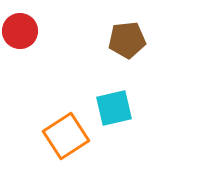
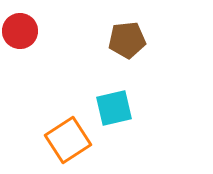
orange square: moved 2 px right, 4 px down
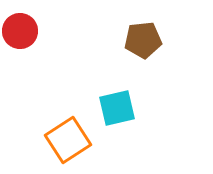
brown pentagon: moved 16 px right
cyan square: moved 3 px right
